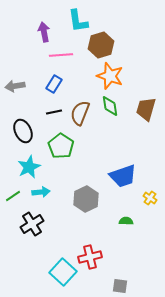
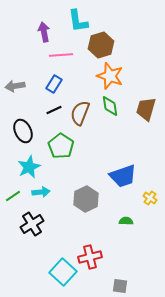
black line: moved 2 px up; rotated 14 degrees counterclockwise
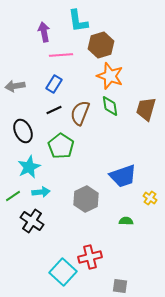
black cross: moved 3 px up; rotated 25 degrees counterclockwise
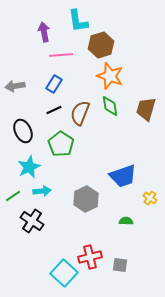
green pentagon: moved 2 px up
cyan arrow: moved 1 px right, 1 px up
cyan square: moved 1 px right, 1 px down
gray square: moved 21 px up
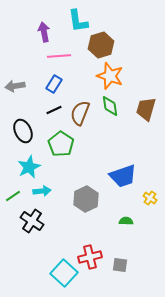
pink line: moved 2 px left, 1 px down
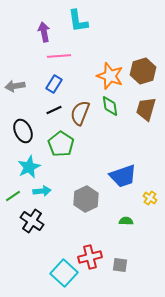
brown hexagon: moved 42 px right, 26 px down
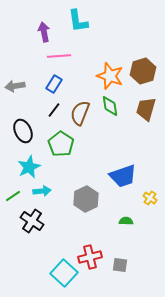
black line: rotated 28 degrees counterclockwise
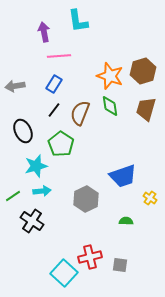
cyan star: moved 7 px right, 1 px up; rotated 10 degrees clockwise
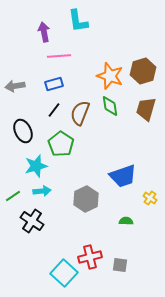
blue rectangle: rotated 42 degrees clockwise
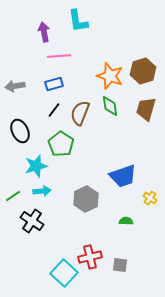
black ellipse: moved 3 px left
